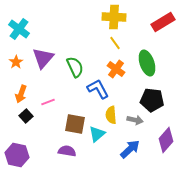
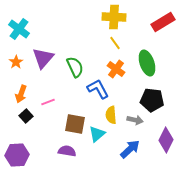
purple diamond: rotated 15 degrees counterclockwise
purple hexagon: rotated 15 degrees counterclockwise
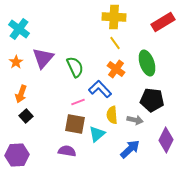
blue L-shape: moved 2 px right; rotated 15 degrees counterclockwise
pink line: moved 30 px right
yellow semicircle: moved 1 px right
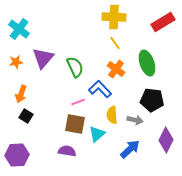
orange star: rotated 24 degrees clockwise
black square: rotated 16 degrees counterclockwise
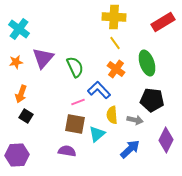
blue L-shape: moved 1 px left, 1 px down
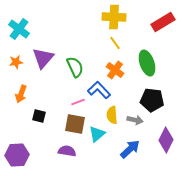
orange cross: moved 1 px left, 1 px down
black square: moved 13 px right; rotated 16 degrees counterclockwise
